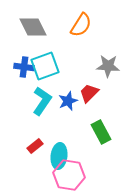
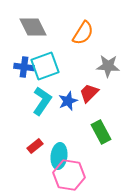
orange semicircle: moved 2 px right, 8 px down
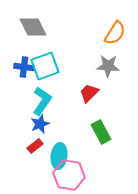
orange semicircle: moved 32 px right
blue star: moved 28 px left, 23 px down
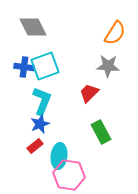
cyan L-shape: rotated 12 degrees counterclockwise
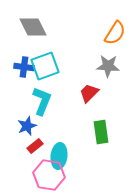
blue star: moved 13 px left, 2 px down
green rectangle: rotated 20 degrees clockwise
pink hexagon: moved 20 px left
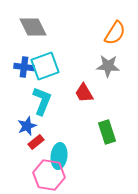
red trapezoid: moved 5 px left; rotated 75 degrees counterclockwise
green rectangle: moved 6 px right; rotated 10 degrees counterclockwise
red rectangle: moved 1 px right, 4 px up
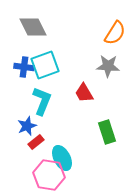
cyan square: moved 1 px up
cyan ellipse: moved 3 px right, 2 px down; rotated 35 degrees counterclockwise
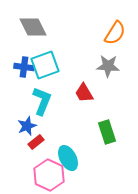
cyan ellipse: moved 6 px right
pink hexagon: rotated 16 degrees clockwise
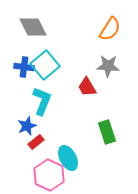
orange semicircle: moved 5 px left, 4 px up
cyan square: rotated 20 degrees counterclockwise
red trapezoid: moved 3 px right, 6 px up
